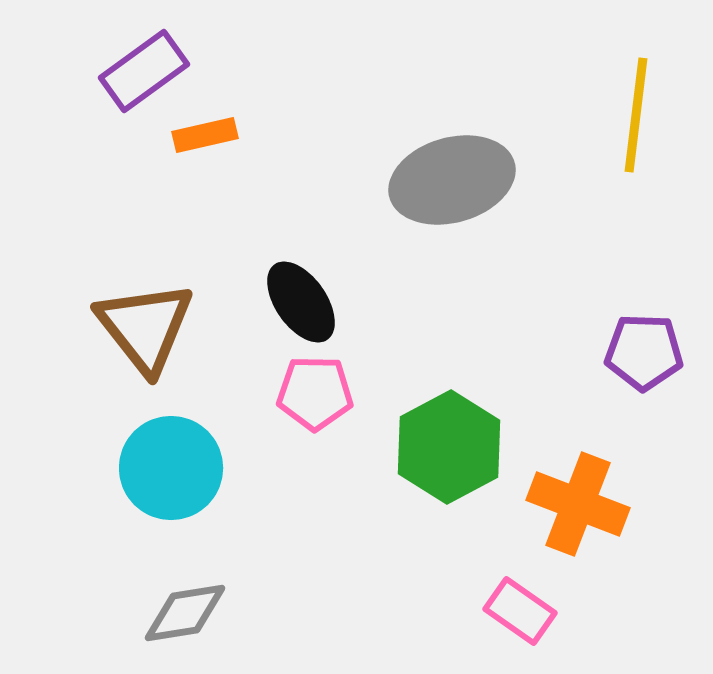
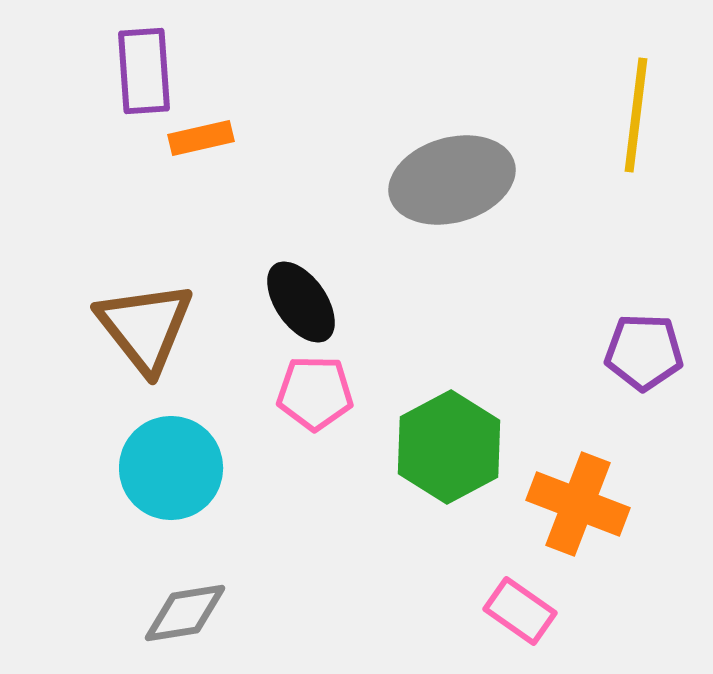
purple rectangle: rotated 58 degrees counterclockwise
orange rectangle: moved 4 px left, 3 px down
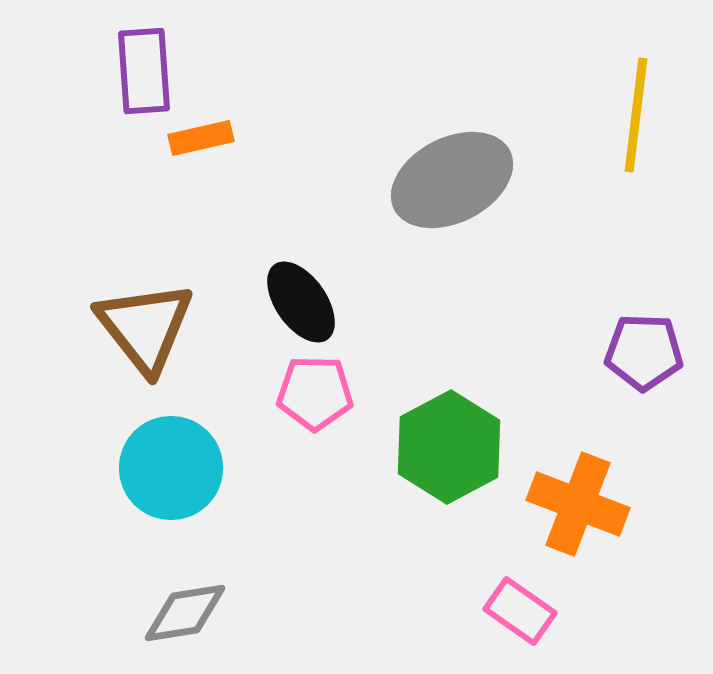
gray ellipse: rotated 11 degrees counterclockwise
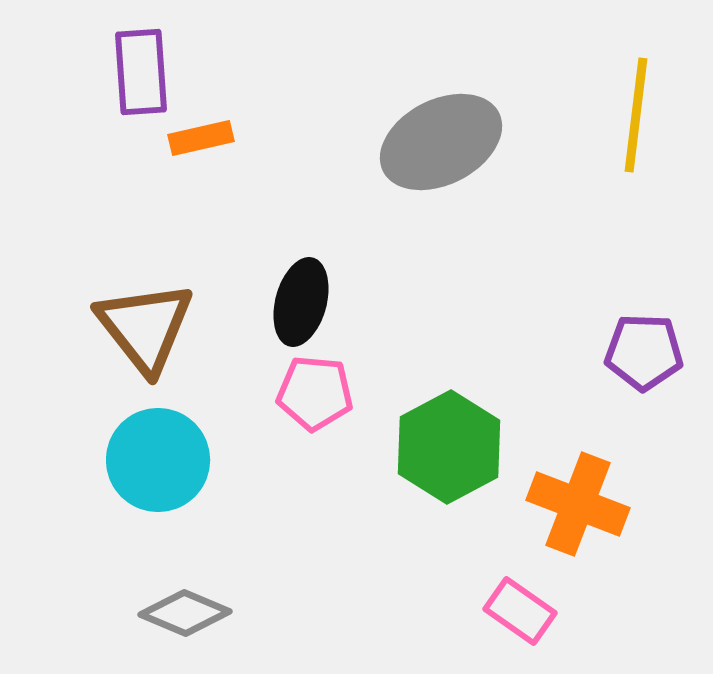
purple rectangle: moved 3 px left, 1 px down
gray ellipse: moved 11 px left, 38 px up
black ellipse: rotated 50 degrees clockwise
pink pentagon: rotated 4 degrees clockwise
cyan circle: moved 13 px left, 8 px up
gray diamond: rotated 32 degrees clockwise
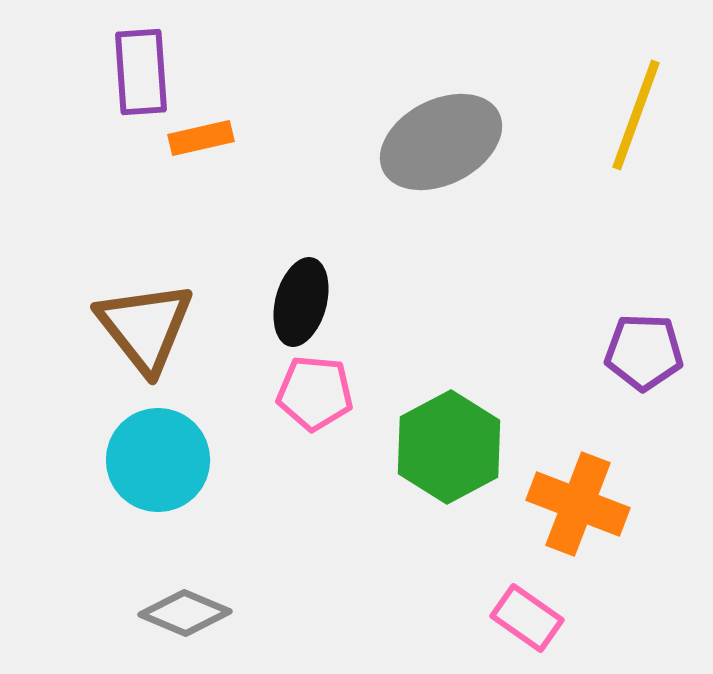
yellow line: rotated 13 degrees clockwise
pink rectangle: moved 7 px right, 7 px down
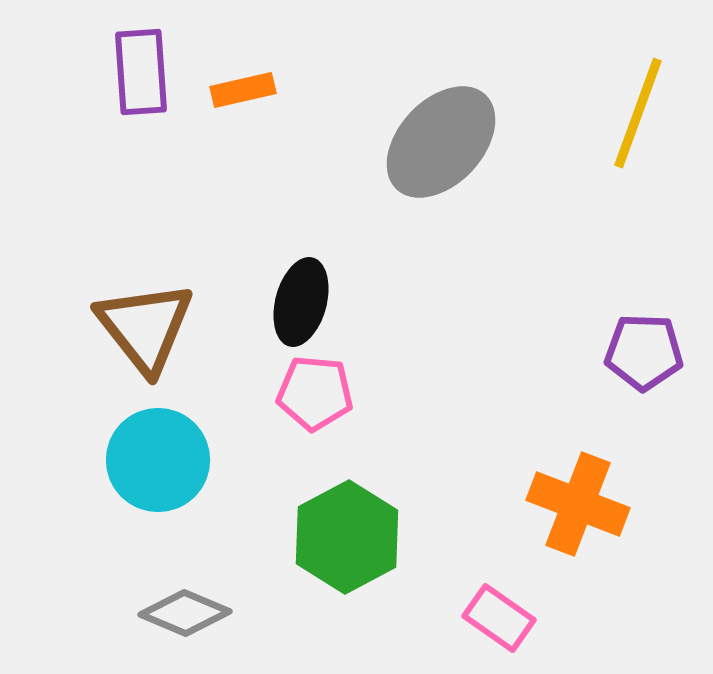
yellow line: moved 2 px right, 2 px up
orange rectangle: moved 42 px right, 48 px up
gray ellipse: rotated 20 degrees counterclockwise
green hexagon: moved 102 px left, 90 px down
pink rectangle: moved 28 px left
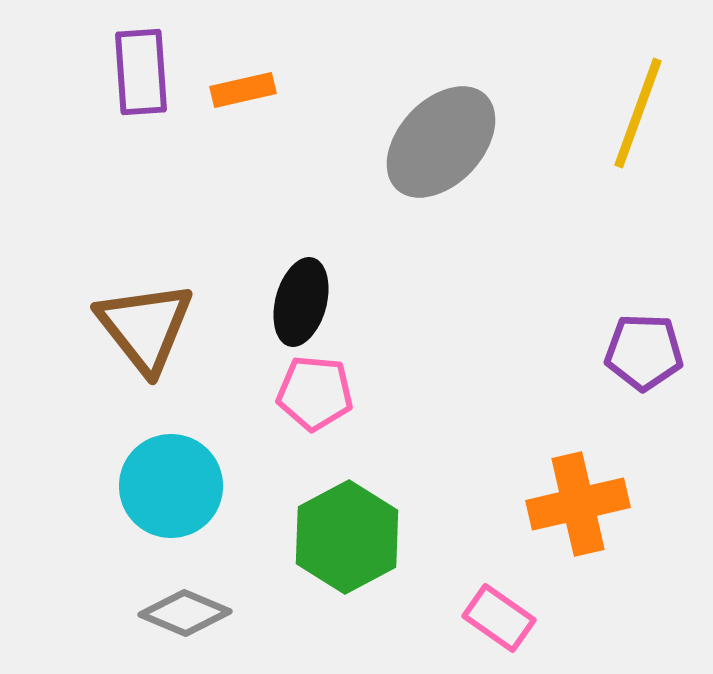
cyan circle: moved 13 px right, 26 px down
orange cross: rotated 34 degrees counterclockwise
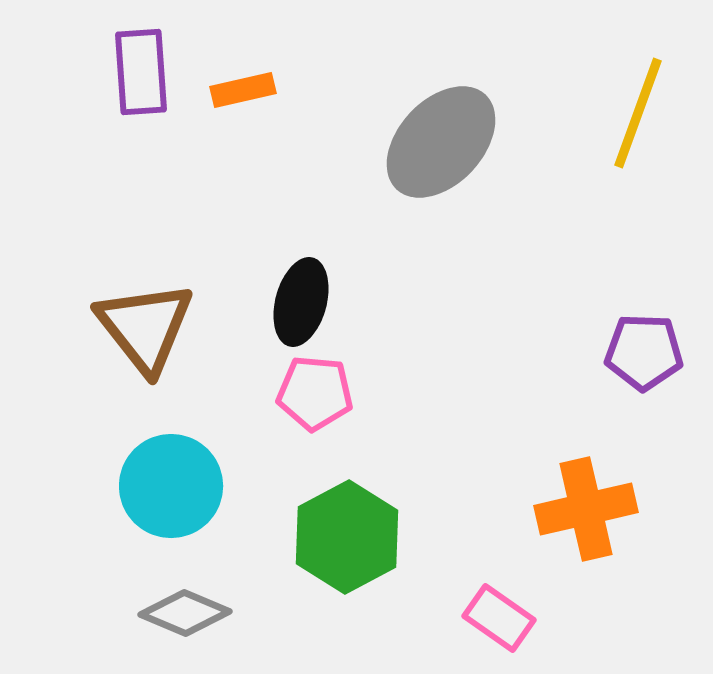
orange cross: moved 8 px right, 5 px down
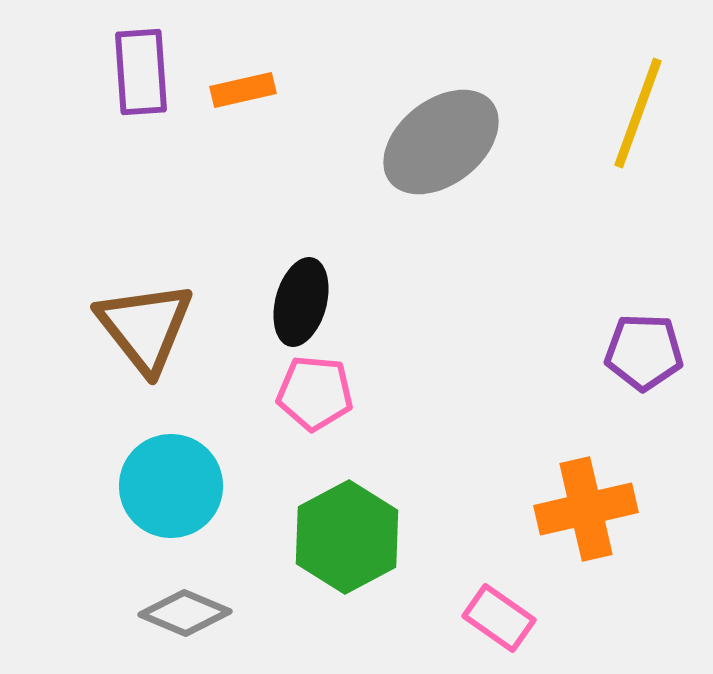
gray ellipse: rotated 9 degrees clockwise
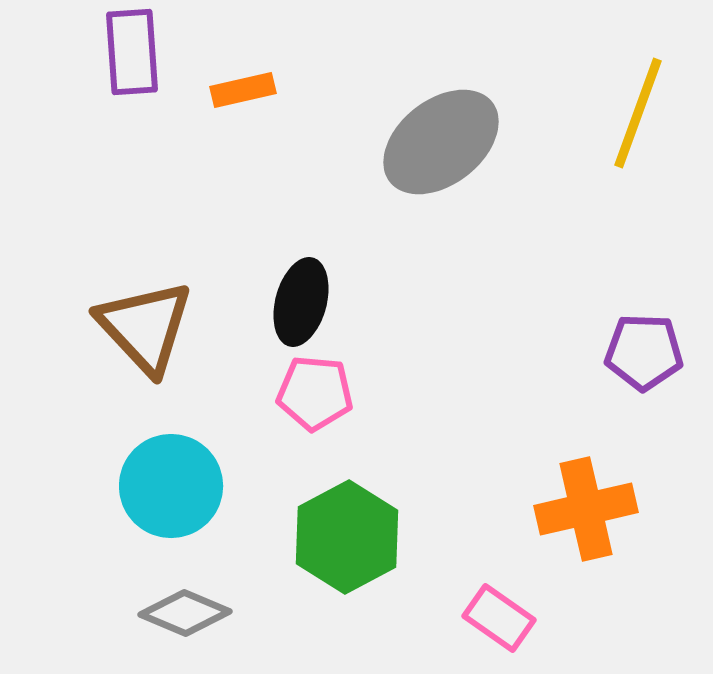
purple rectangle: moved 9 px left, 20 px up
brown triangle: rotated 5 degrees counterclockwise
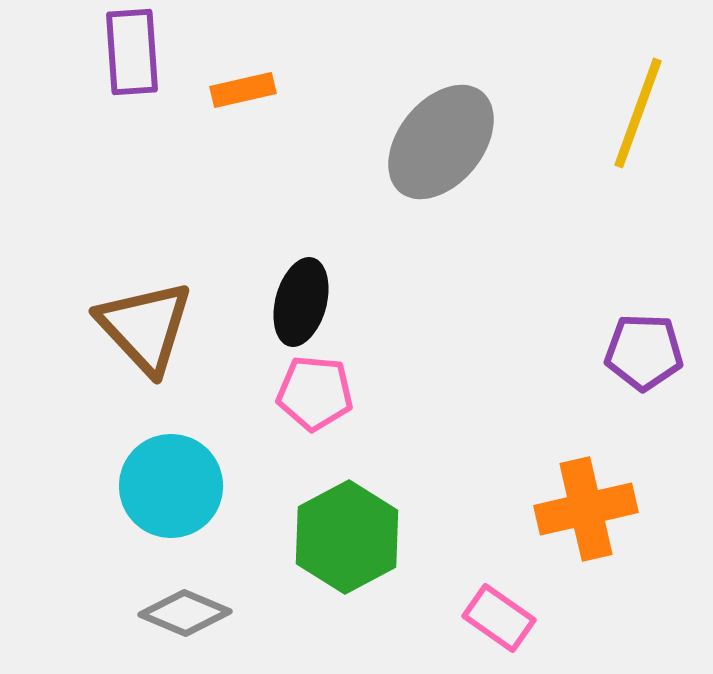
gray ellipse: rotated 13 degrees counterclockwise
